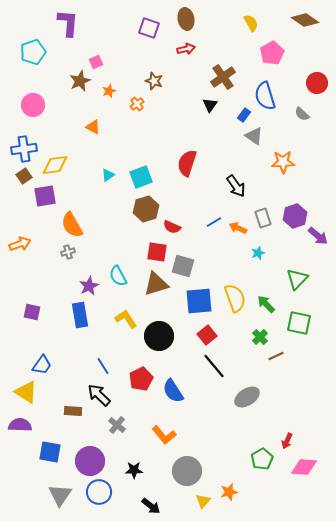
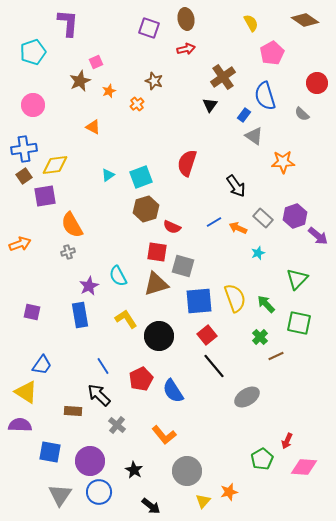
gray rectangle at (263, 218): rotated 30 degrees counterclockwise
black star at (134, 470): rotated 30 degrees clockwise
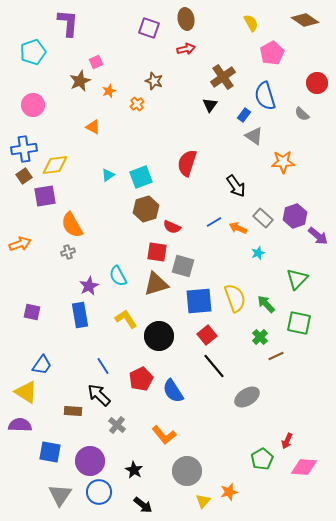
black arrow at (151, 506): moved 8 px left, 1 px up
